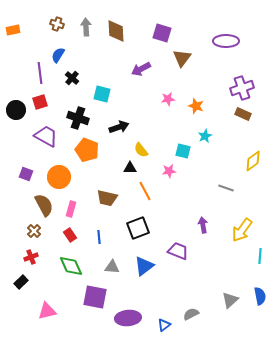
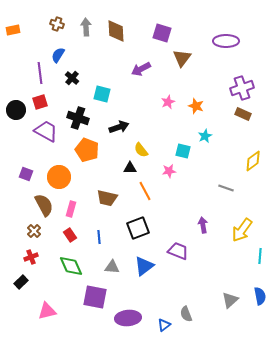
pink star at (168, 99): moved 3 px down; rotated 16 degrees counterclockwise
purple trapezoid at (46, 136): moved 5 px up
gray semicircle at (191, 314): moved 5 px left; rotated 84 degrees counterclockwise
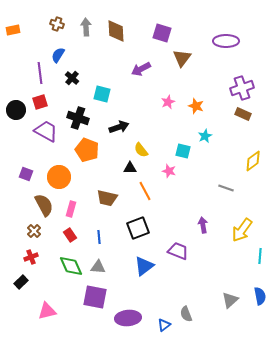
pink star at (169, 171): rotated 24 degrees clockwise
gray triangle at (112, 267): moved 14 px left
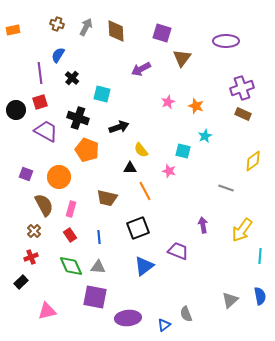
gray arrow at (86, 27): rotated 30 degrees clockwise
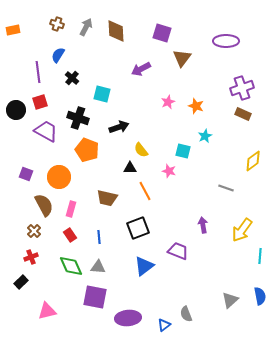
purple line at (40, 73): moved 2 px left, 1 px up
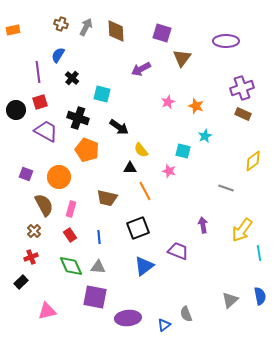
brown cross at (57, 24): moved 4 px right
black arrow at (119, 127): rotated 54 degrees clockwise
cyan line at (260, 256): moved 1 px left, 3 px up; rotated 14 degrees counterclockwise
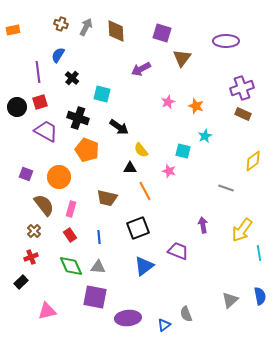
black circle at (16, 110): moved 1 px right, 3 px up
brown semicircle at (44, 205): rotated 10 degrees counterclockwise
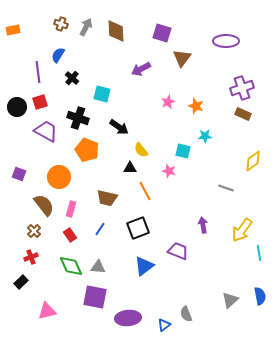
cyan star at (205, 136): rotated 24 degrees clockwise
purple square at (26, 174): moved 7 px left
blue line at (99, 237): moved 1 px right, 8 px up; rotated 40 degrees clockwise
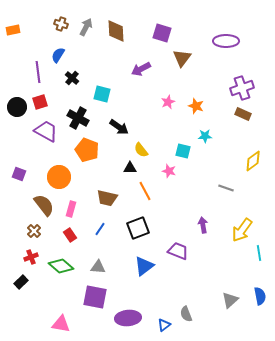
black cross at (78, 118): rotated 10 degrees clockwise
green diamond at (71, 266): moved 10 px left; rotated 25 degrees counterclockwise
pink triangle at (47, 311): moved 14 px right, 13 px down; rotated 24 degrees clockwise
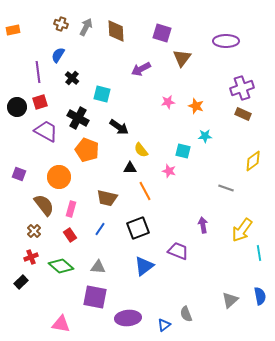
pink star at (168, 102): rotated 16 degrees clockwise
